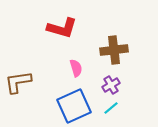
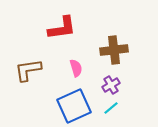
red L-shape: rotated 24 degrees counterclockwise
brown L-shape: moved 10 px right, 12 px up
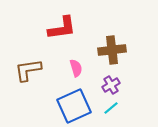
brown cross: moved 2 px left
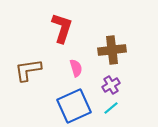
red L-shape: rotated 64 degrees counterclockwise
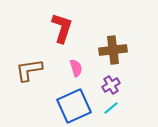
brown cross: moved 1 px right
brown L-shape: moved 1 px right
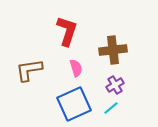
red L-shape: moved 5 px right, 3 px down
purple cross: moved 4 px right
blue square: moved 2 px up
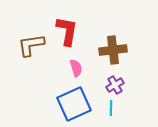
red L-shape: rotated 8 degrees counterclockwise
brown L-shape: moved 2 px right, 25 px up
cyan line: rotated 49 degrees counterclockwise
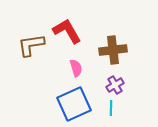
red L-shape: rotated 40 degrees counterclockwise
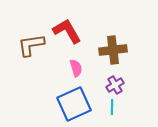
cyan line: moved 1 px right, 1 px up
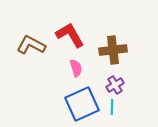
red L-shape: moved 3 px right, 4 px down
brown L-shape: rotated 36 degrees clockwise
blue square: moved 8 px right
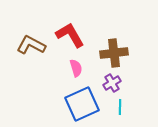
brown cross: moved 1 px right, 3 px down
purple cross: moved 3 px left, 2 px up
cyan line: moved 8 px right
